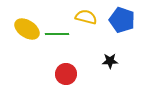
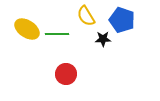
yellow semicircle: moved 1 px up; rotated 135 degrees counterclockwise
black star: moved 7 px left, 22 px up
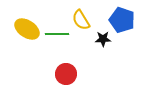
yellow semicircle: moved 5 px left, 4 px down
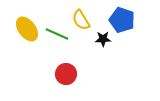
yellow ellipse: rotated 20 degrees clockwise
green line: rotated 25 degrees clockwise
